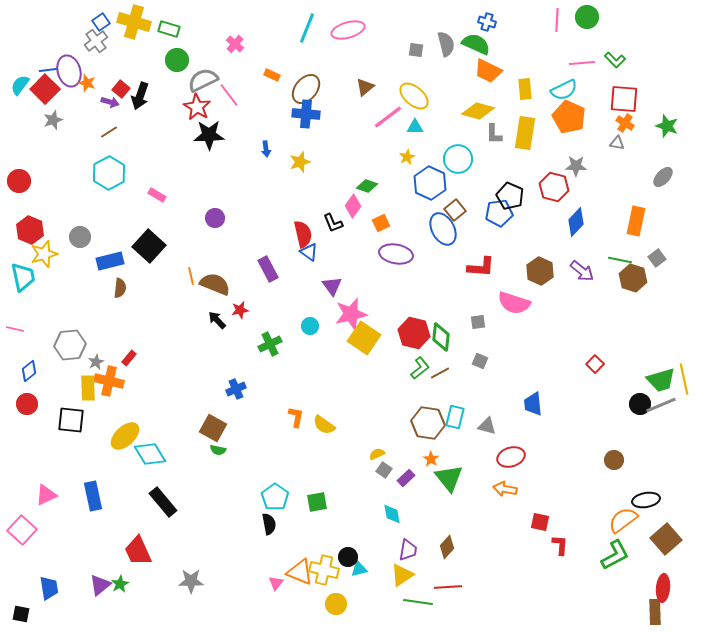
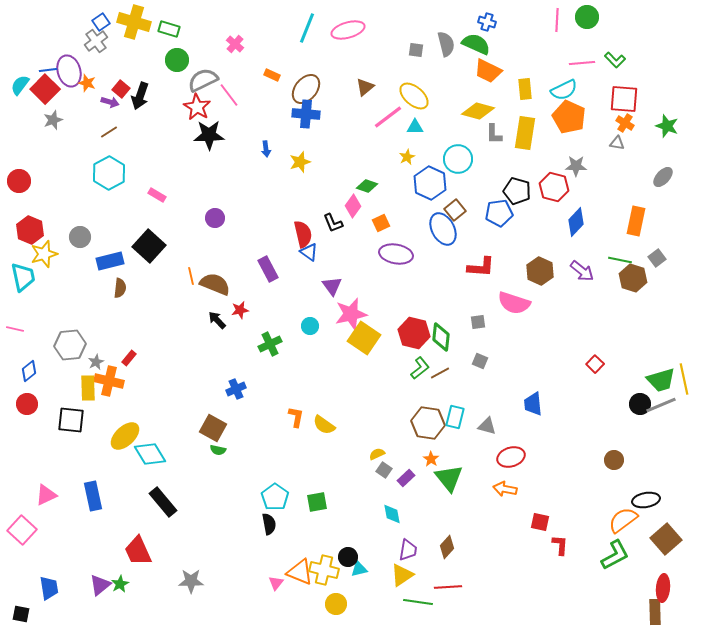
black pentagon at (510, 196): moved 7 px right, 5 px up; rotated 8 degrees counterclockwise
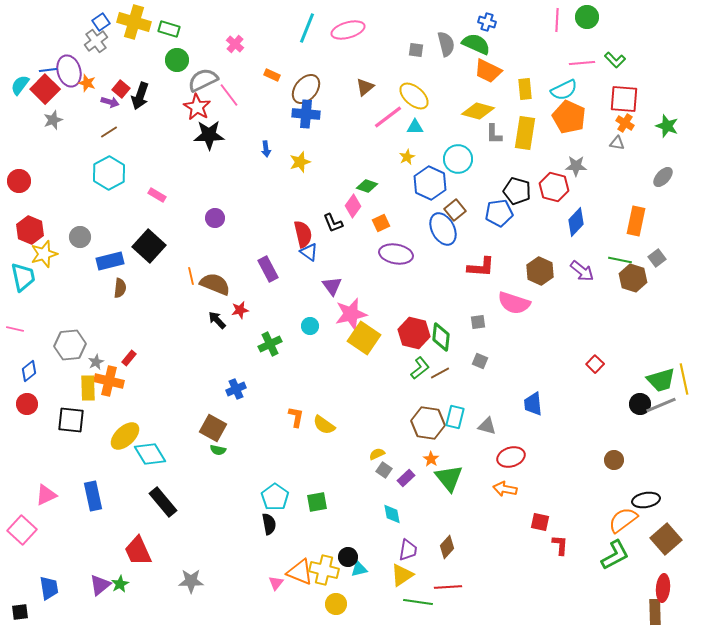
black square at (21, 614): moved 1 px left, 2 px up; rotated 18 degrees counterclockwise
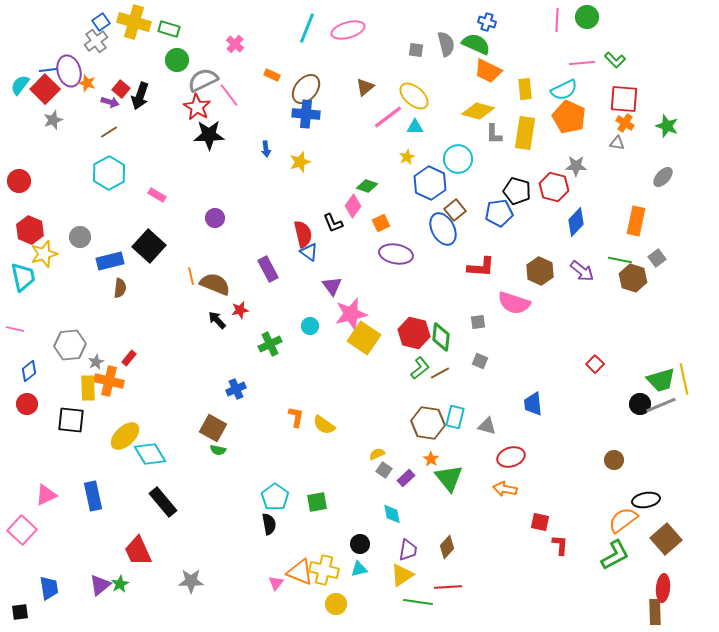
black circle at (348, 557): moved 12 px right, 13 px up
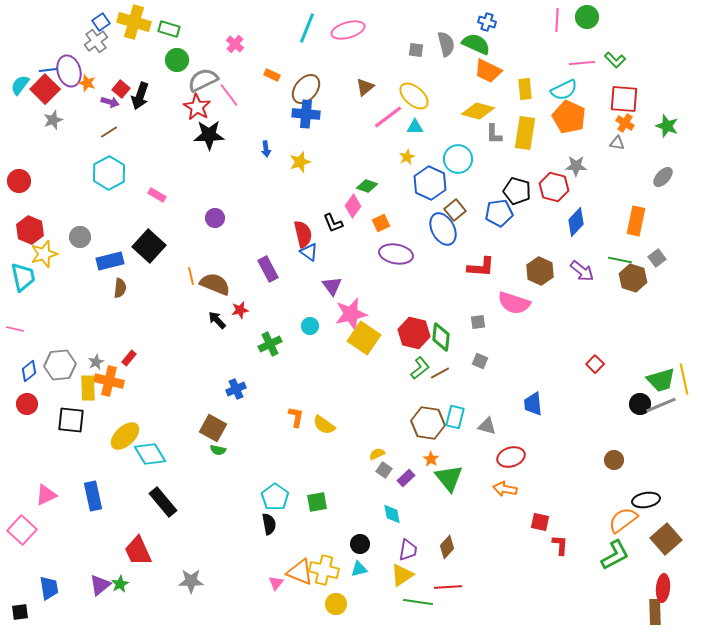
gray hexagon at (70, 345): moved 10 px left, 20 px down
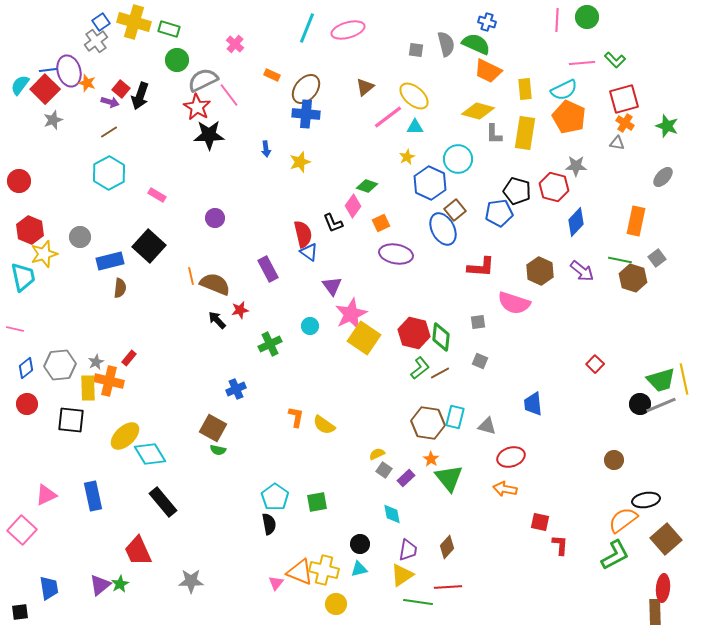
red square at (624, 99): rotated 20 degrees counterclockwise
pink star at (351, 314): rotated 12 degrees counterclockwise
blue diamond at (29, 371): moved 3 px left, 3 px up
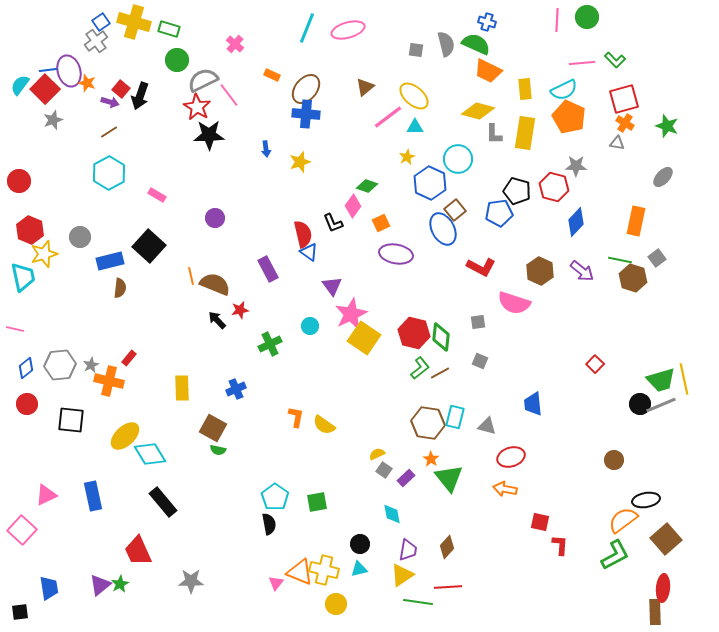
red L-shape at (481, 267): rotated 24 degrees clockwise
gray star at (96, 362): moved 5 px left, 3 px down
yellow rectangle at (88, 388): moved 94 px right
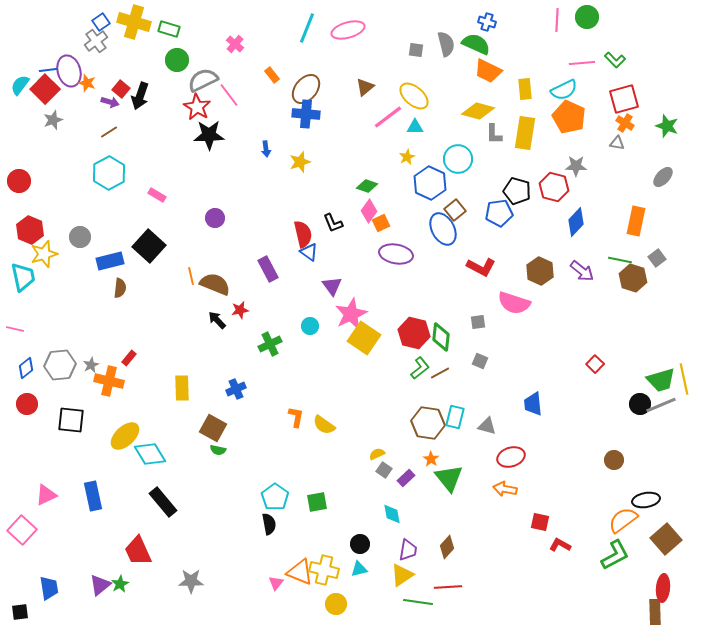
orange rectangle at (272, 75): rotated 28 degrees clockwise
pink diamond at (353, 206): moved 16 px right, 5 px down
red L-shape at (560, 545): rotated 65 degrees counterclockwise
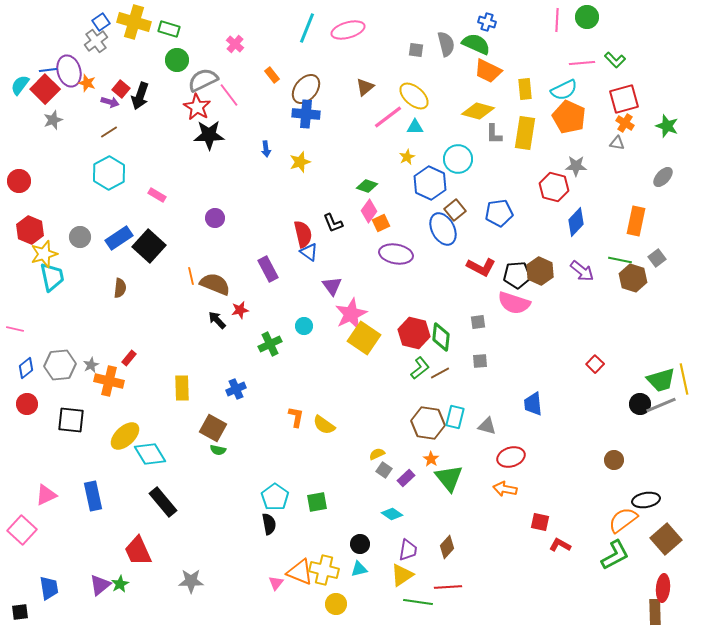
black pentagon at (517, 191): moved 84 px down; rotated 20 degrees counterclockwise
blue rectangle at (110, 261): moved 9 px right, 23 px up; rotated 20 degrees counterclockwise
cyan trapezoid at (23, 277): moved 29 px right
cyan circle at (310, 326): moved 6 px left
gray square at (480, 361): rotated 28 degrees counterclockwise
cyan diamond at (392, 514): rotated 45 degrees counterclockwise
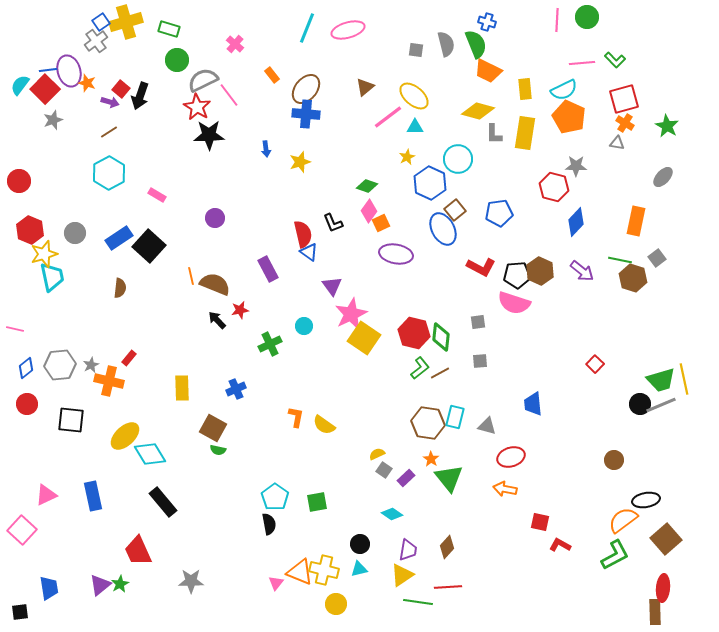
yellow cross at (134, 22): moved 8 px left; rotated 32 degrees counterclockwise
green semicircle at (476, 44): rotated 44 degrees clockwise
green star at (667, 126): rotated 10 degrees clockwise
gray circle at (80, 237): moved 5 px left, 4 px up
